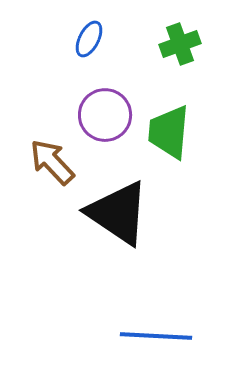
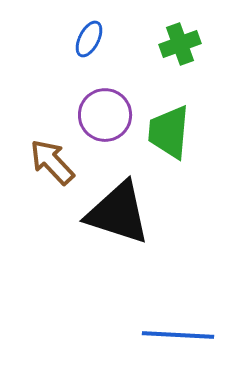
black triangle: rotated 16 degrees counterclockwise
blue line: moved 22 px right, 1 px up
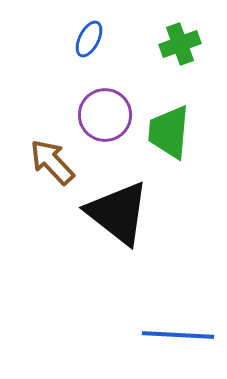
black triangle: rotated 20 degrees clockwise
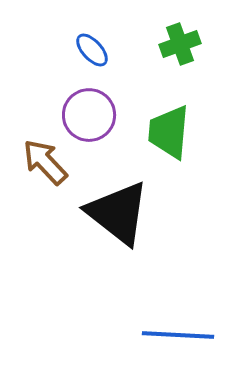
blue ellipse: moved 3 px right, 11 px down; rotated 69 degrees counterclockwise
purple circle: moved 16 px left
brown arrow: moved 7 px left
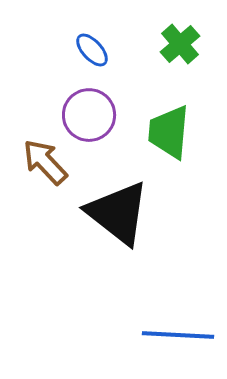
green cross: rotated 21 degrees counterclockwise
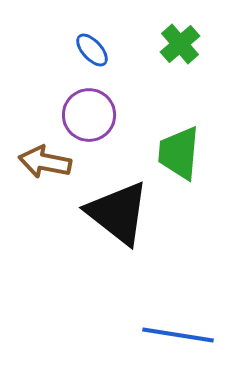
green trapezoid: moved 10 px right, 21 px down
brown arrow: rotated 36 degrees counterclockwise
blue line: rotated 6 degrees clockwise
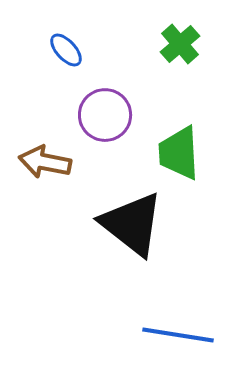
blue ellipse: moved 26 px left
purple circle: moved 16 px right
green trapezoid: rotated 8 degrees counterclockwise
black triangle: moved 14 px right, 11 px down
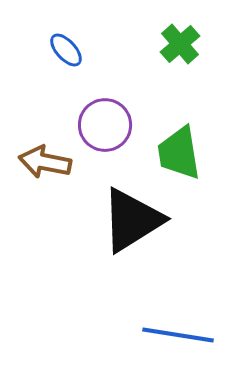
purple circle: moved 10 px down
green trapezoid: rotated 6 degrees counterclockwise
black triangle: moved 4 px up; rotated 50 degrees clockwise
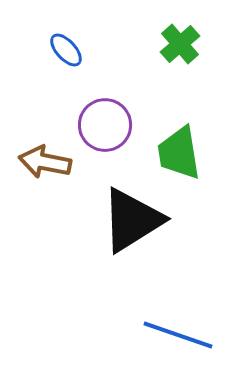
blue line: rotated 10 degrees clockwise
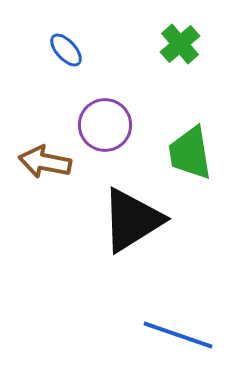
green trapezoid: moved 11 px right
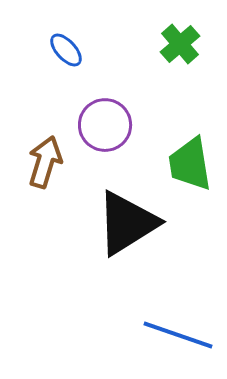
green trapezoid: moved 11 px down
brown arrow: rotated 96 degrees clockwise
black triangle: moved 5 px left, 3 px down
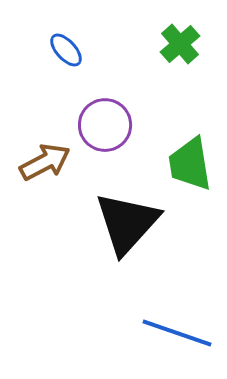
brown arrow: rotated 45 degrees clockwise
black triangle: rotated 16 degrees counterclockwise
blue line: moved 1 px left, 2 px up
